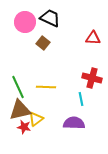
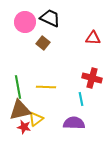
green line: rotated 15 degrees clockwise
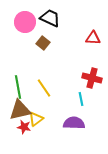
yellow line: moved 2 px left, 1 px down; rotated 54 degrees clockwise
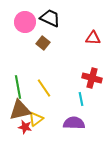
red star: moved 1 px right
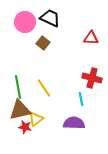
red triangle: moved 2 px left
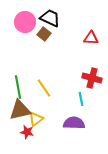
brown square: moved 1 px right, 9 px up
red star: moved 2 px right, 5 px down
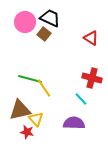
red triangle: rotated 28 degrees clockwise
green line: moved 12 px right, 8 px up; rotated 65 degrees counterclockwise
cyan line: rotated 32 degrees counterclockwise
yellow triangle: rotated 35 degrees counterclockwise
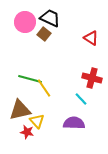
yellow triangle: moved 1 px right, 2 px down
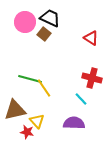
brown triangle: moved 5 px left
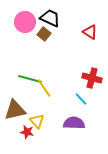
red triangle: moved 1 px left, 6 px up
